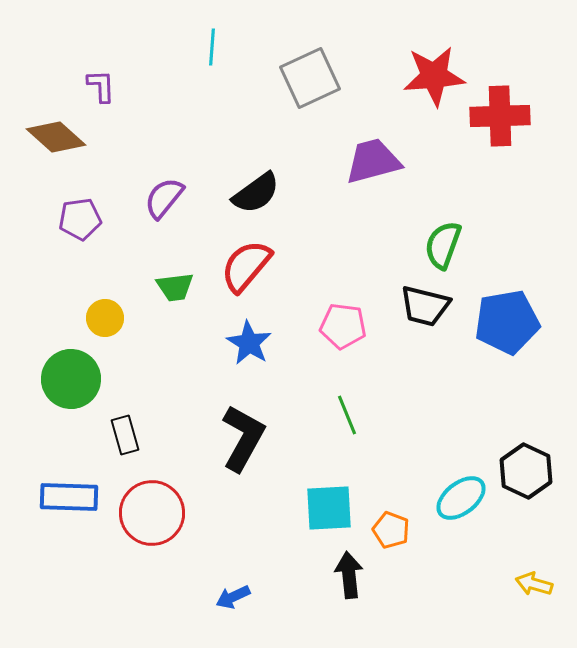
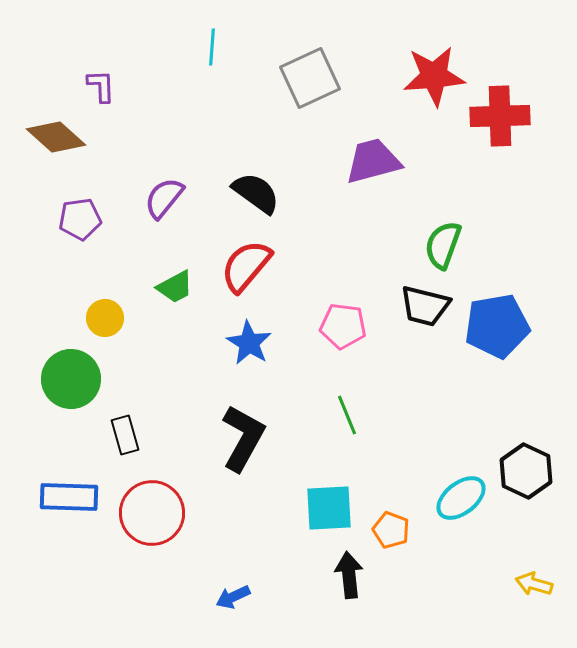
black semicircle: rotated 108 degrees counterclockwise
green trapezoid: rotated 21 degrees counterclockwise
blue pentagon: moved 10 px left, 4 px down
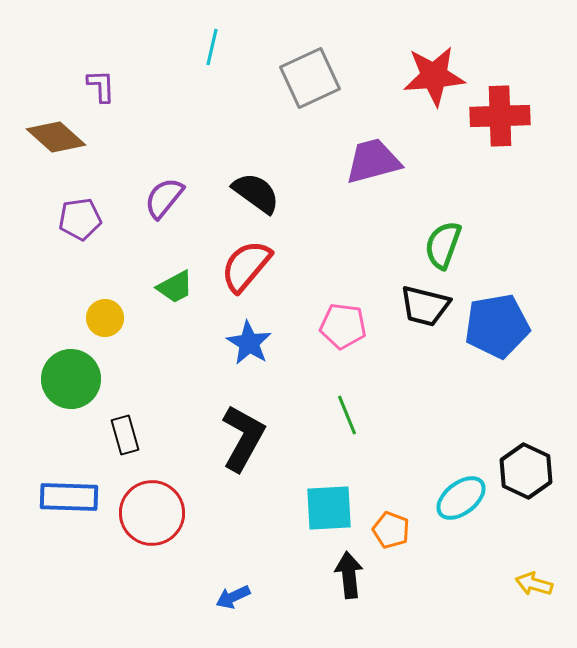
cyan line: rotated 9 degrees clockwise
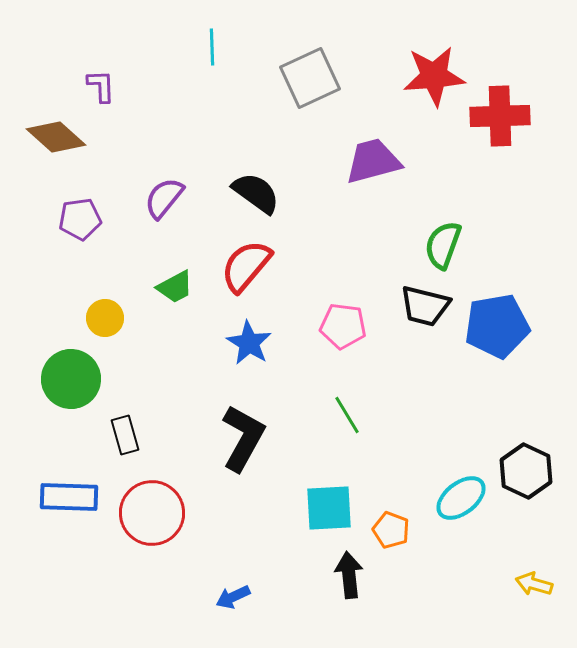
cyan line: rotated 15 degrees counterclockwise
green line: rotated 9 degrees counterclockwise
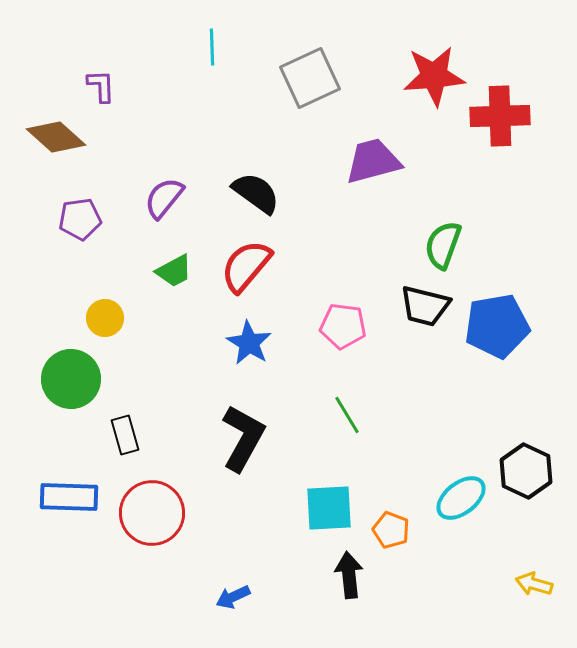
green trapezoid: moved 1 px left, 16 px up
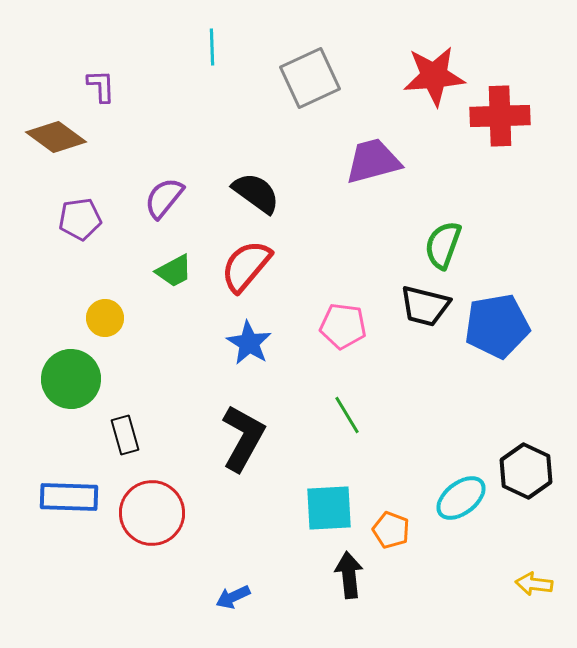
brown diamond: rotated 6 degrees counterclockwise
yellow arrow: rotated 9 degrees counterclockwise
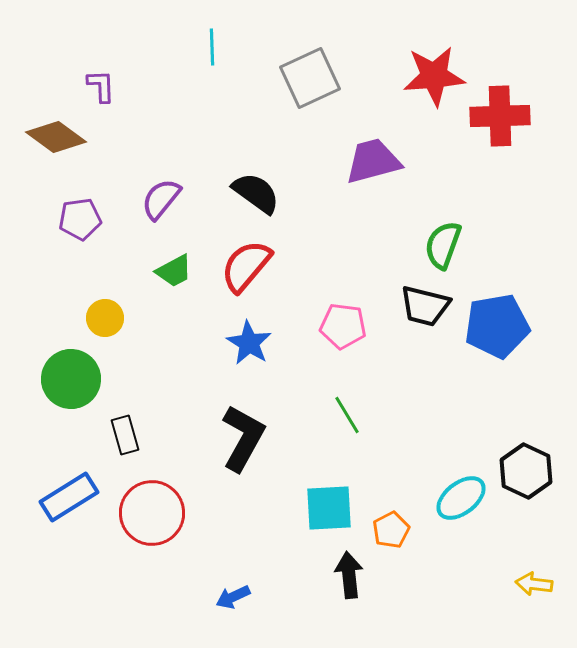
purple semicircle: moved 3 px left, 1 px down
blue rectangle: rotated 34 degrees counterclockwise
orange pentagon: rotated 24 degrees clockwise
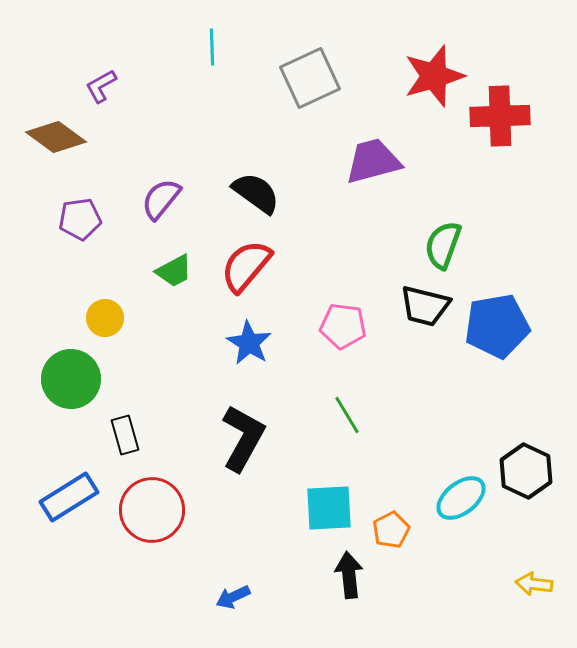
red star: rotated 12 degrees counterclockwise
purple L-shape: rotated 117 degrees counterclockwise
red circle: moved 3 px up
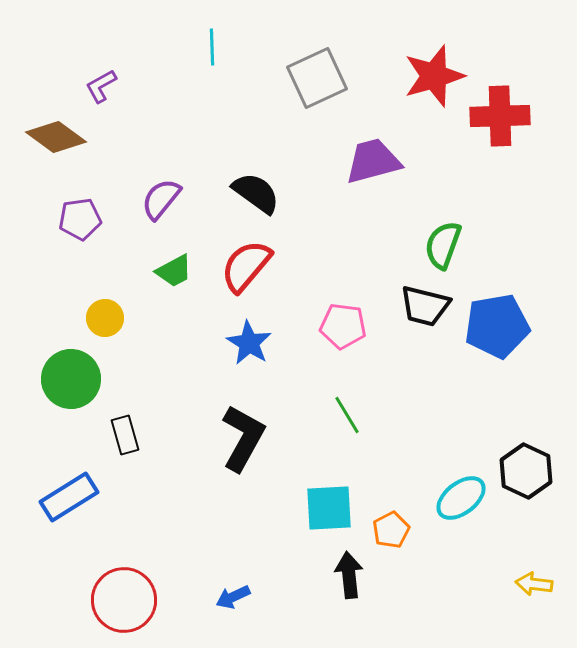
gray square: moved 7 px right
red circle: moved 28 px left, 90 px down
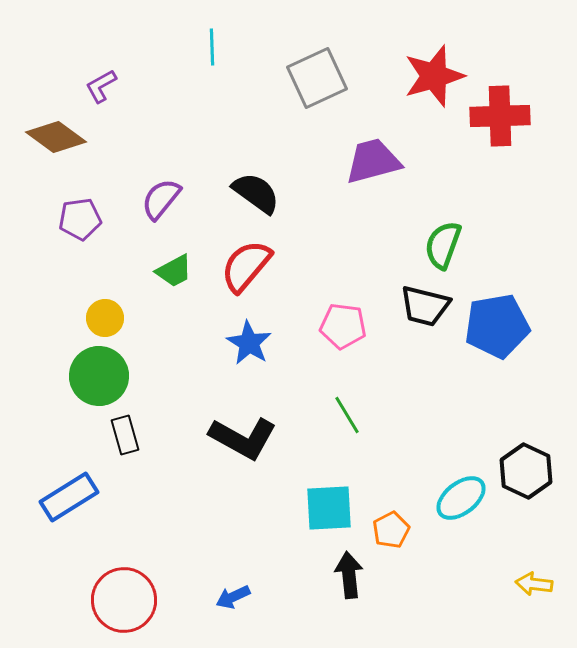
green circle: moved 28 px right, 3 px up
black L-shape: rotated 90 degrees clockwise
